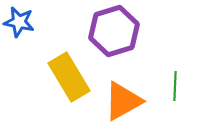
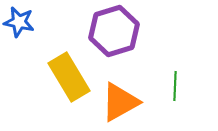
orange triangle: moved 3 px left, 1 px down
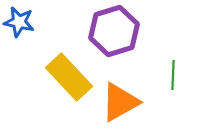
yellow rectangle: rotated 12 degrees counterclockwise
green line: moved 2 px left, 11 px up
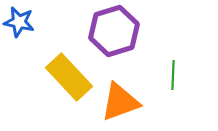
orange triangle: rotated 9 degrees clockwise
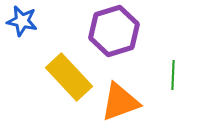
blue star: moved 3 px right, 1 px up
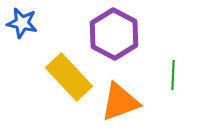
blue star: moved 2 px down
purple hexagon: moved 3 px down; rotated 15 degrees counterclockwise
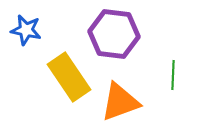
blue star: moved 4 px right, 7 px down
purple hexagon: rotated 21 degrees counterclockwise
yellow rectangle: rotated 9 degrees clockwise
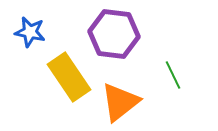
blue star: moved 4 px right, 2 px down
green line: rotated 28 degrees counterclockwise
orange triangle: rotated 18 degrees counterclockwise
